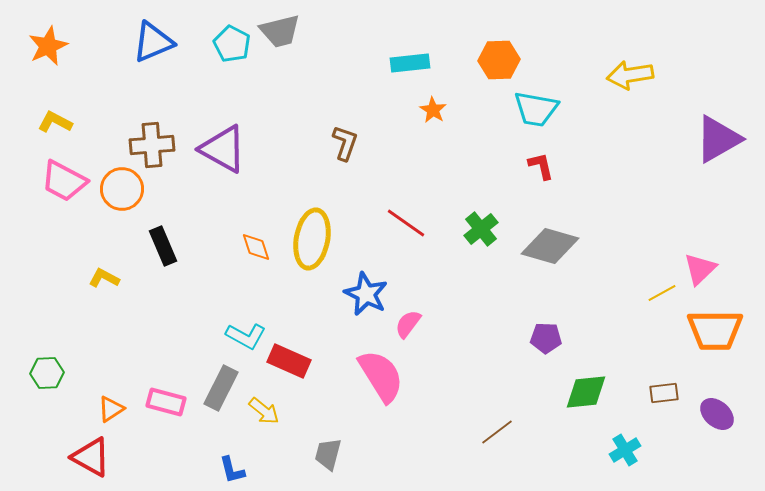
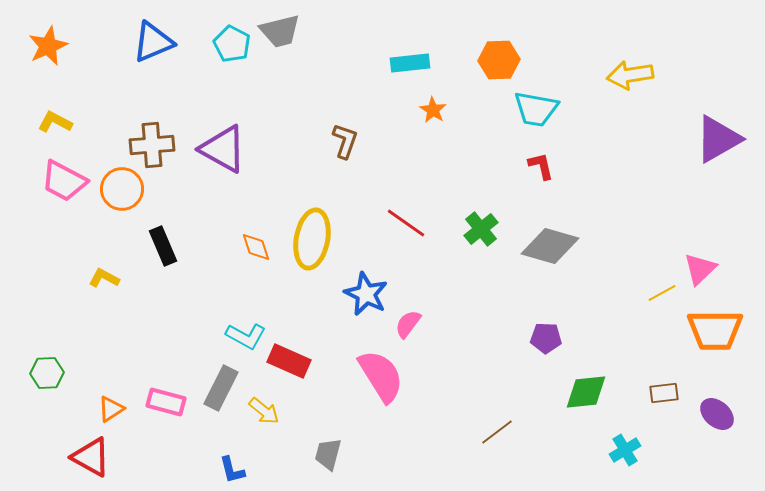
brown L-shape at (345, 143): moved 2 px up
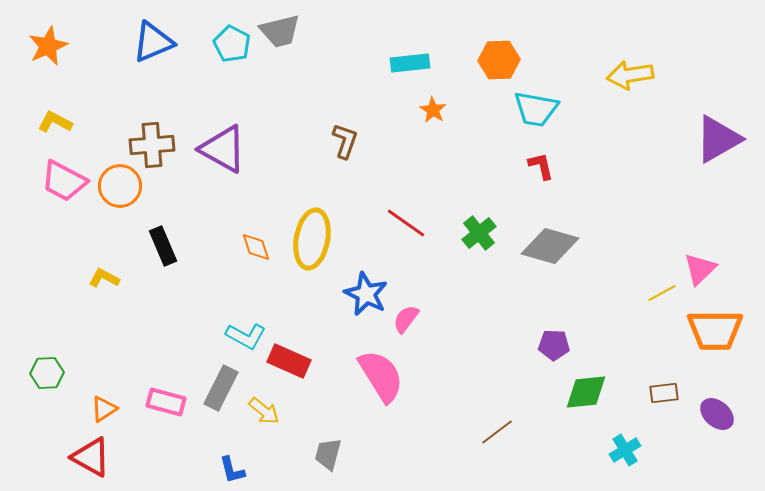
orange circle at (122, 189): moved 2 px left, 3 px up
green cross at (481, 229): moved 2 px left, 4 px down
pink semicircle at (408, 324): moved 2 px left, 5 px up
purple pentagon at (546, 338): moved 8 px right, 7 px down
orange triangle at (111, 409): moved 7 px left
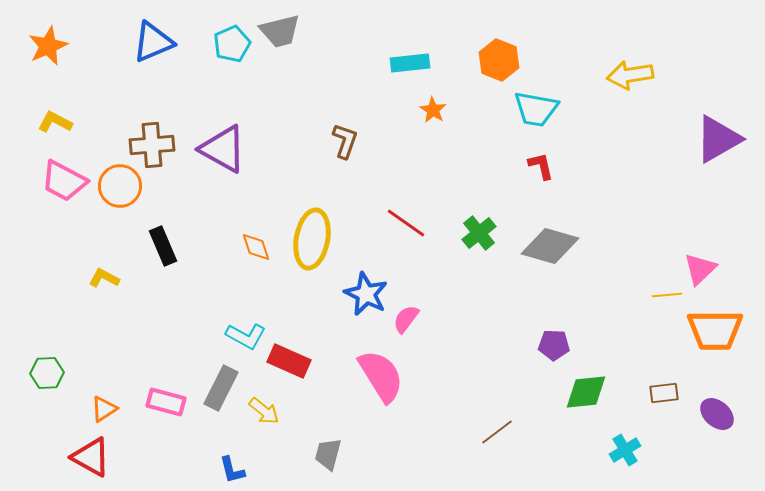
cyan pentagon at (232, 44): rotated 21 degrees clockwise
orange hexagon at (499, 60): rotated 24 degrees clockwise
yellow line at (662, 293): moved 5 px right, 2 px down; rotated 24 degrees clockwise
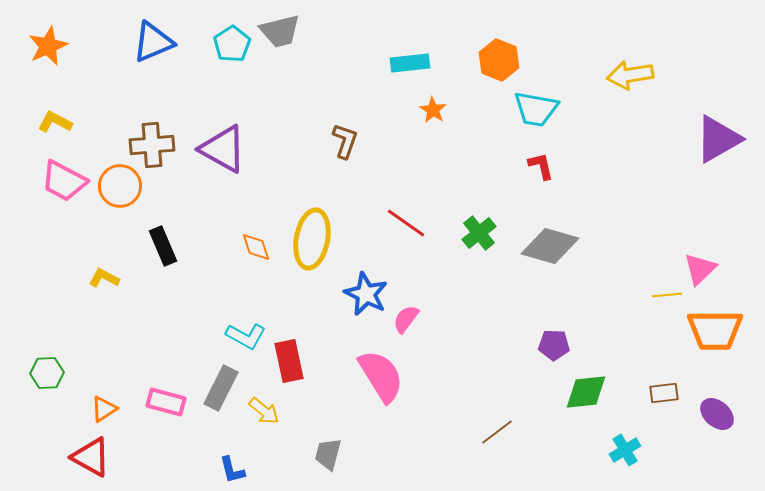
cyan pentagon at (232, 44): rotated 9 degrees counterclockwise
red rectangle at (289, 361): rotated 54 degrees clockwise
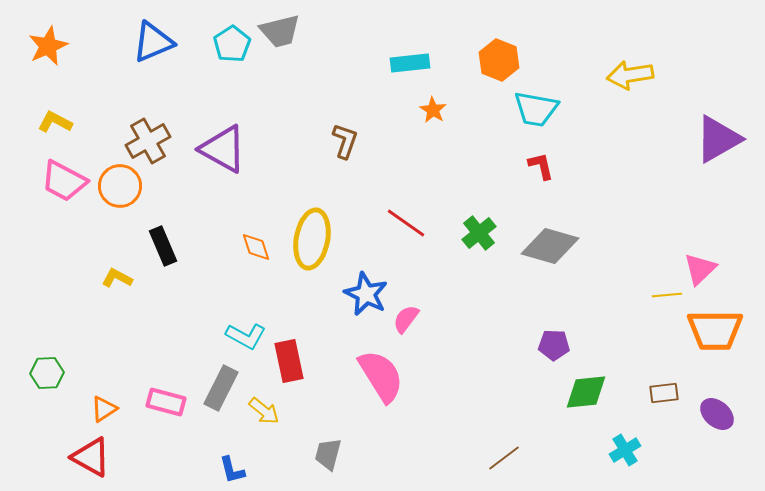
brown cross at (152, 145): moved 4 px left, 4 px up; rotated 24 degrees counterclockwise
yellow L-shape at (104, 278): moved 13 px right
brown line at (497, 432): moved 7 px right, 26 px down
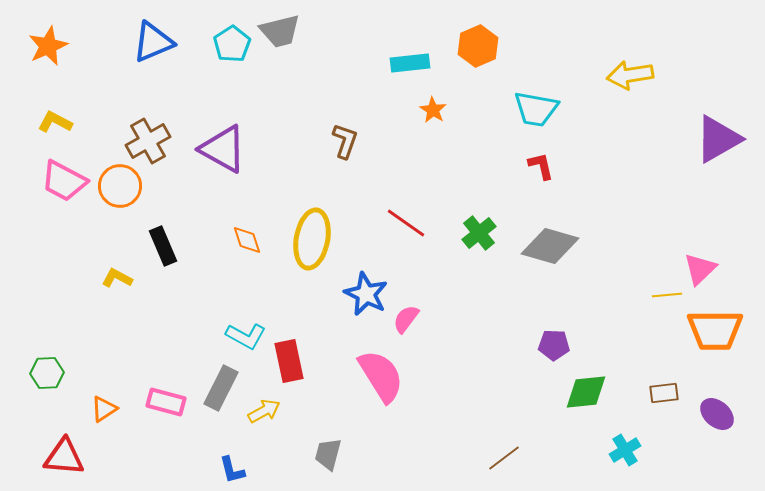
orange hexagon at (499, 60): moved 21 px left, 14 px up; rotated 15 degrees clockwise
orange diamond at (256, 247): moved 9 px left, 7 px up
yellow arrow at (264, 411): rotated 68 degrees counterclockwise
red triangle at (91, 457): moved 27 px left; rotated 24 degrees counterclockwise
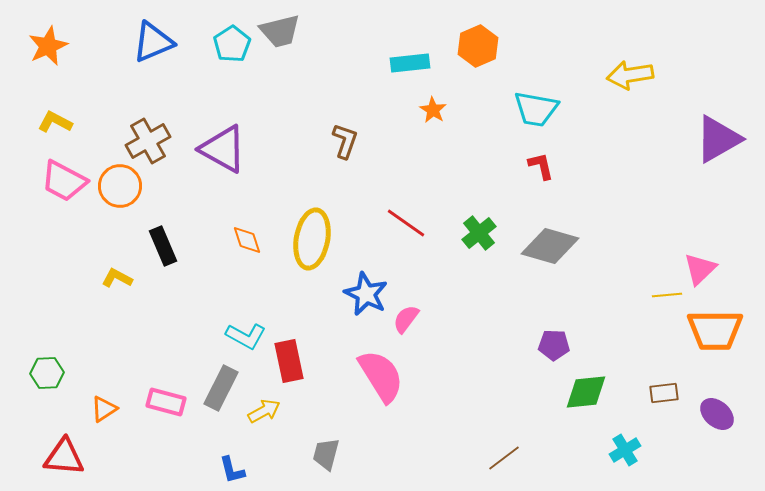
gray trapezoid at (328, 454): moved 2 px left
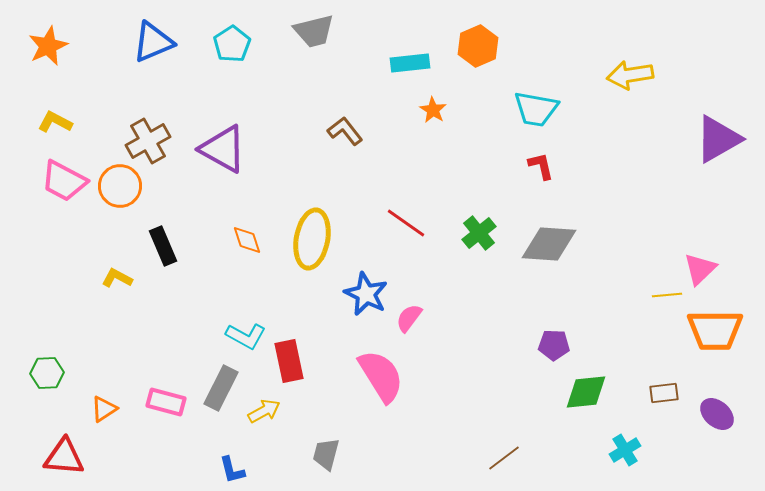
gray trapezoid at (280, 31): moved 34 px right
brown L-shape at (345, 141): moved 10 px up; rotated 57 degrees counterclockwise
gray diamond at (550, 246): moved 1 px left, 2 px up; rotated 12 degrees counterclockwise
pink semicircle at (406, 319): moved 3 px right, 1 px up
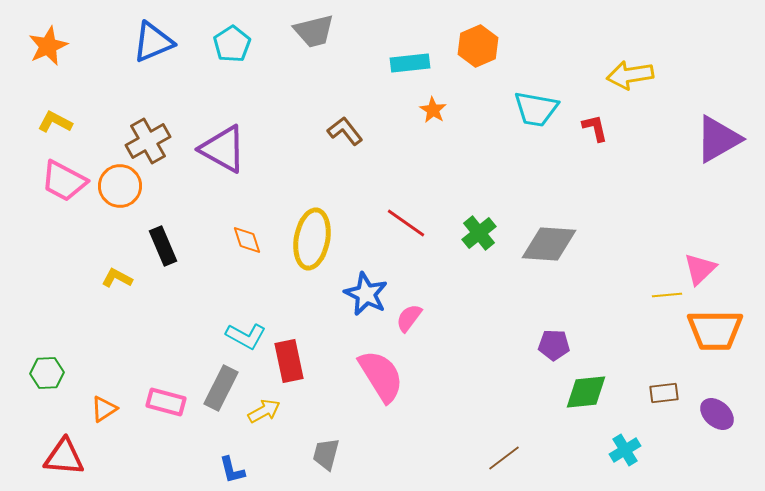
red L-shape at (541, 166): moved 54 px right, 38 px up
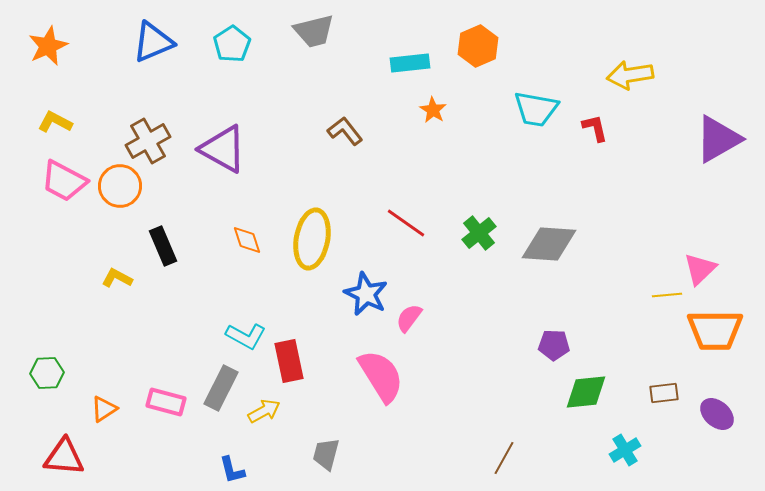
brown line at (504, 458): rotated 24 degrees counterclockwise
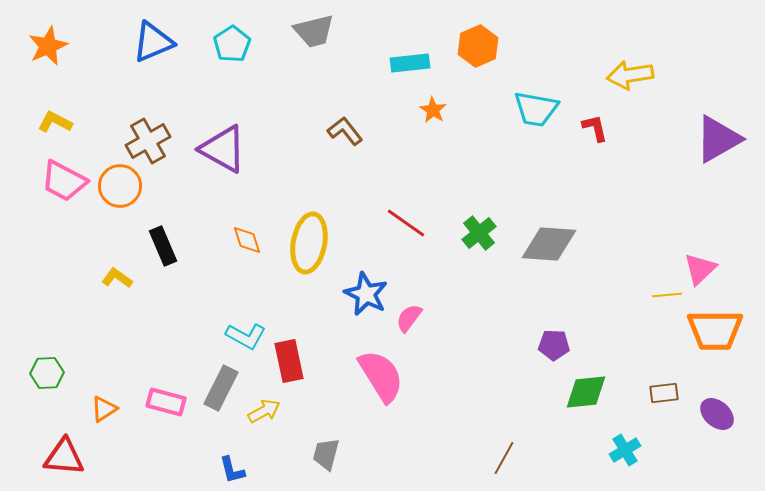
yellow ellipse at (312, 239): moved 3 px left, 4 px down
yellow L-shape at (117, 278): rotated 8 degrees clockwise
